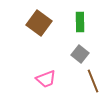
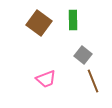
green rectangle: moved 7 px left, 2 px up
gray square: moved 3 px right, 1 px down
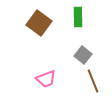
green rectangle: moved 5 px right, 3 px up
